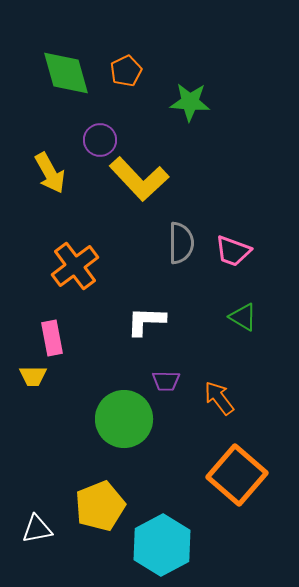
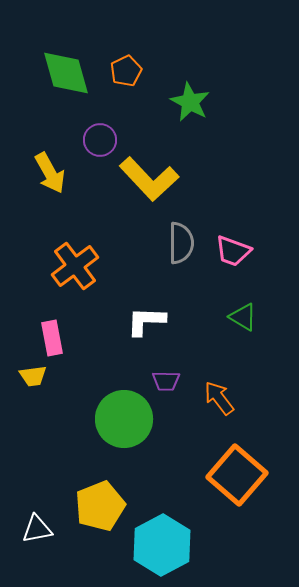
green star: rotated 24 degrees clockwise
yellow L-shape: moved 10 px right
yellow trapezoid: rotated 8 degrees counterclockwise
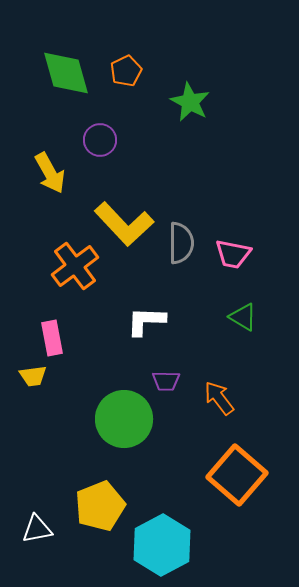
yellow L-shape: moved 25 px left, 45 px down
pink trapezoid: moved 3 px down; rotated 9 degrees counterclockwise
